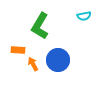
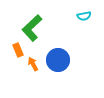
green L-shape: moved 8 px left, 2 px down; rotated 16 degrees clockwise
orange rectangle: rotated 64 degrees clockwise
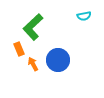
green L-shape: moved 1 px right, 1 px up
orange rectangle: moved 1 px right, 1 px up
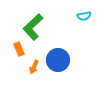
orange arrow: moved 1 px right, 3 px down; rotated 128 degrees counterclockwise
